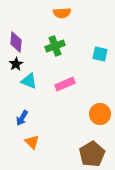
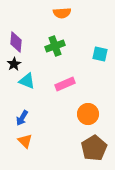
black star: moved 2 px left
cyan triangle: moved 2 px left
orange circle: moved 12 px left
orange triangle: moved 7 px left, 1 px up
brown pentagon: moved 2 px right, 6 px up
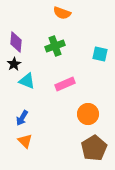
orange semicircle: rotated 24 degrees clockwise
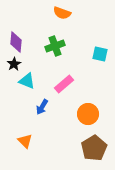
pink rectangle: moved 1 px left; rotated 18 degrees counterclockwise
blue arrow: moved 20 px right, 11 px up
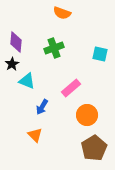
green cross: moved 1 px left, 2 px down
black star: moved 2 px left
pink rectangle: moved 7 px right, 4 px down
orange circle: moved 1 px left, 1 px down
orange triangle: moved 10 px right, 6 px up
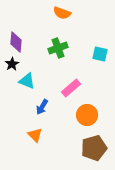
green cross: moved 4 px right
brown pentagon: rotated 15 degrees clockwise
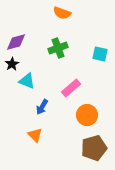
purple diamond: rotated 70 degrees clockwise
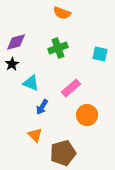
cyan triangle: moved 4 px right, 2 px down
brown pentagon: moved 31 px left, 5 px down
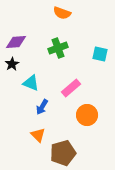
purple diamond: rotated 10 degrees clockwise
orange triangle: moved 3 px right
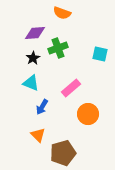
purple diamond: moved 19 px right, 9 px up
black star: moved 21 px right, 6 px up
orange circle: moved 1 px right, 1 px up
